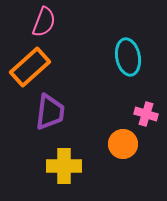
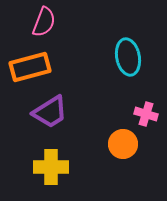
orange rectangle: rotated 27 degrees clockwise
purple trapezoid: rotated 51 degrees clockwise
yellow cross: moved 13 px left, 1 px down
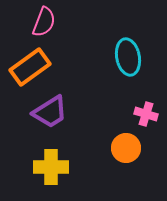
orange rectangle: rotated 21 degrees counterclockwise
orange circle: moved 3 px right, 4 px down
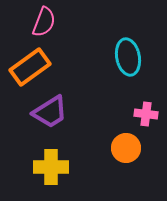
pink cross: rotated 10 degrees counterclockwise
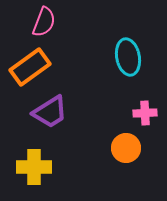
pink cross: moved 1 px left, 1 px up; rotated 10 degrees counterclockwise
yellow cross: moved 17 px left
